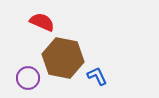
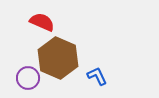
brown hexagon: moved 5 px left; rotated 12 degrees clockwise
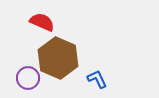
blue L-shape: moved 3 px down
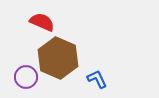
purple circle: moved 2 px left, 1 px up
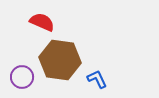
brown hexagon: moved 2 px right, 2 px down; rotated 15 degrees counterclockwise
purple circle: moved 4 px left
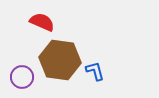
blue L-shape: moved 2 px left, 8 px up; rotated 10 degrees clockwise
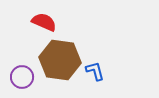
red semicircle: moved 2 px right
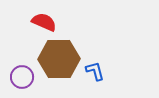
brown hexagon: moved 1 px left, 1 px up; rotated 9 degrees counterclockwise
